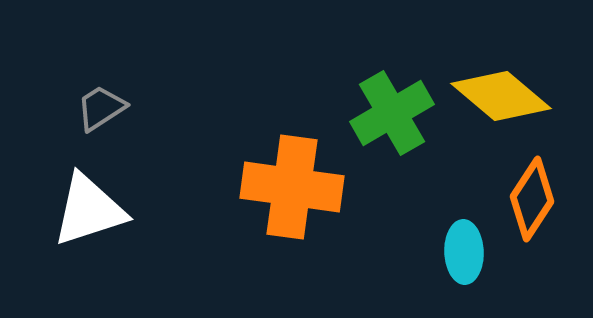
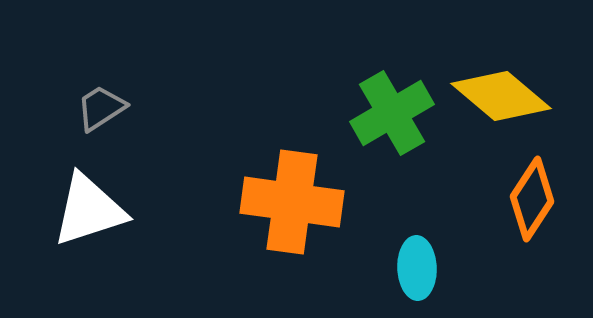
orange cross: moved 15 px down
cyan ellipse: moved 47 px left, 16 px down
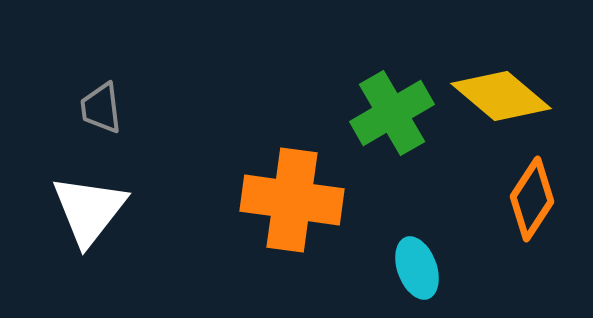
gray trapezoid: rotated 64 degrees counterclockwise
orange cross: moved 2 px up
white triangle: rotated 34 degrees counterclockwise
cyan ellipse: rotated 18 degrees counterclockwise
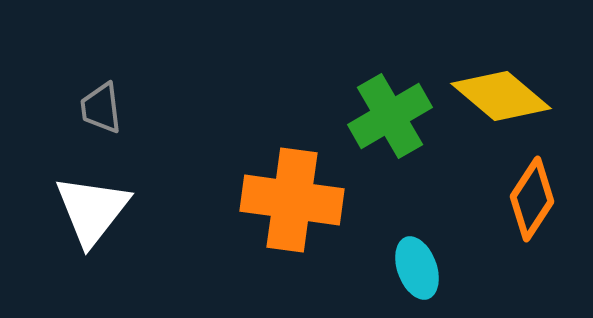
green cross: moved 2 px left, 3 px down
white triangle: moved 3 px right
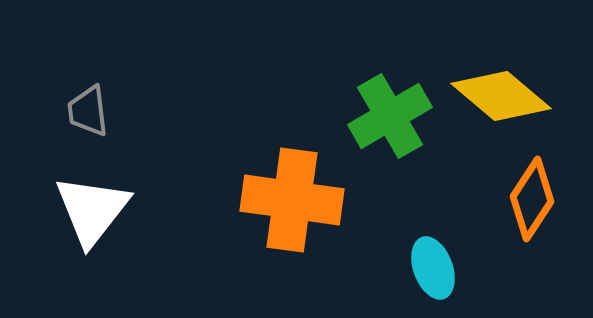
gray trapezoid: moved 13 px left, 3 px down
cyan ellipse: moved 16 px right
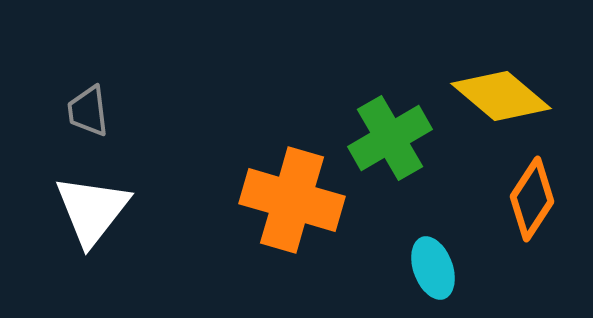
green cross: moved 22 px down
orange cross: rotated 8 degrees clockwise
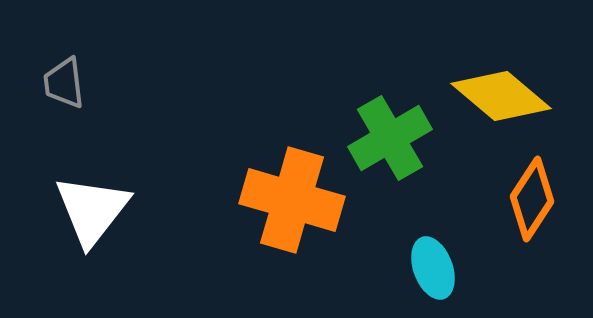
gray trapezoid: moved 24 px left, 28 px up
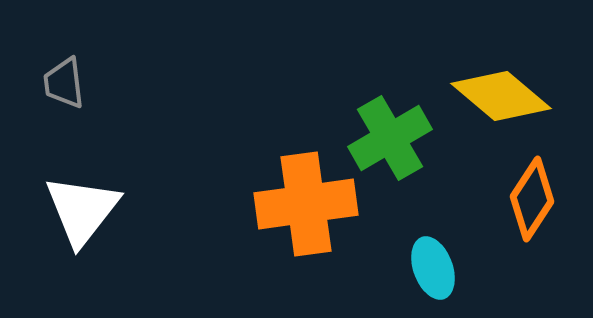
orange cross: moved 14 px right, 4 px down; rotated 24 degrees counterclockwise
white triangle: moved 10 px left
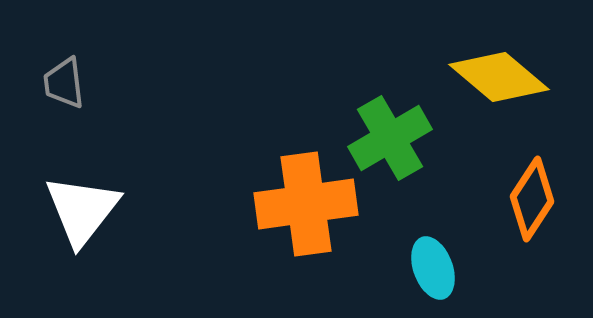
yellow diamond: moved 2 px left, 19 px up
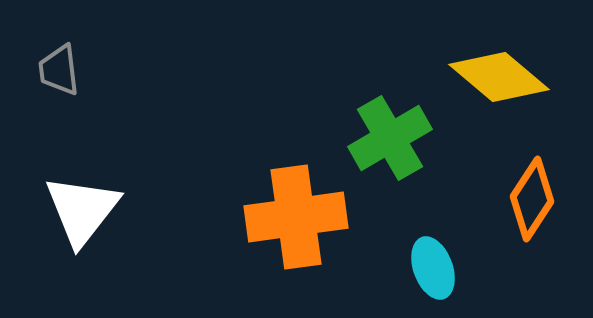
gray trapezoid: moved 5 px left, 13 px up
orange cross: moved 10 px left, 13 px down
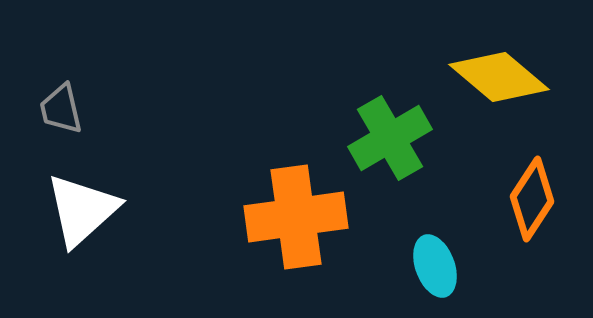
gray trapezoid: moved 2 px right, 39 px down; rotated 6 degrees counterclockwise
white triangle: rotated 10 degrees clockwise
cyan ellipse: moved 2 px right, 2 px up
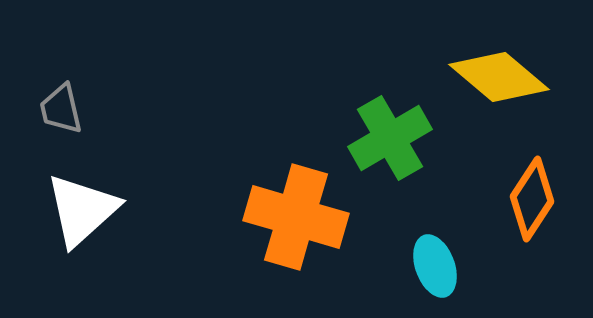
orange cross: rotated 24 degrees clockwise
